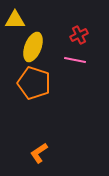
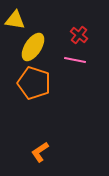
yellow triangle: rotated 10 degrees clockwise
red cross: rotated 24 degrees counterclockwise
yellow ellipse: rotated 12 degrees clockwise
orange L-shape: moved 1 px right, 1 px up
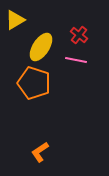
yellow triangle: rotated 40 degrees counterclockwise
yellow ellipse: moved 8 px right
pink line: moved 1 px right
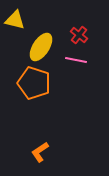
yellow triangle: rotated 45 degrees clockwise
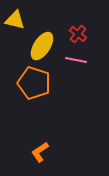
red cross: moved 1 px left, 1 px up
yellow ellipse: moved 1 px right, 1 px up
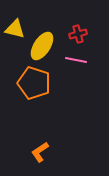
yellow triangle: moved 9 px down
red cross: rotated 36 degrees clockwise
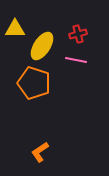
yellow triangle: rotated 15 degrees counterclockwise
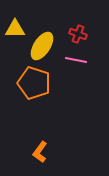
red cross: rotated 36 degrees clockwise
orange L-shape: rotated 20 degrees counterclockwise
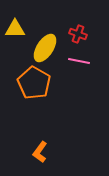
yellow ellipse: moved 3 px right, 2 px down
pink line: moved 3 px right, 1 px down
orange pentagon: rotated 12 degrees clockwise
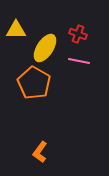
yellow triangle: moved 1 px right, 1 px down
